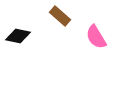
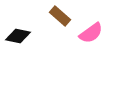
pink semicircle: moved 5 px left, 4 px up; rotated 95 degrees counterclockwise
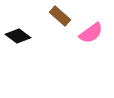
black diamond: rotated 25 degrees clockwise
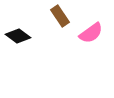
brown rectangle: rotated 15 degrees clockwise
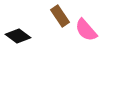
pink semicircle: moved 5 px left, 3 px up; rotated 85 degrees clockwise
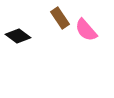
brown rectangle: moved 2 px down
